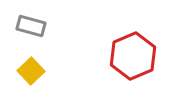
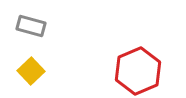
red hexagon: moved 5 px right, 15 px down
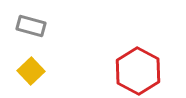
red hexagon: rotated 9 degrees counterclockwise
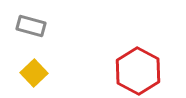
yellow square: moved 3 px right, 2 px down
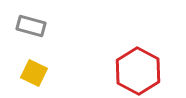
yellow square: rotated 20 degrees counterclockwise
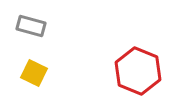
red hexagon: rotated 6 degrees counterclockwise
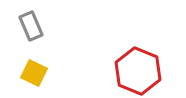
gray rectangle: rotated 52 degrees clockwise
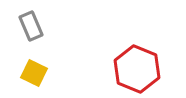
red hexagon: moved 1 px left, 2 px up
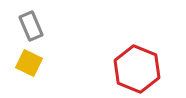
yellow square: moved 5 px left, 10 px up
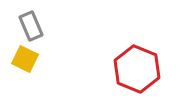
yellow square: moved 4 px left, 4 px up
